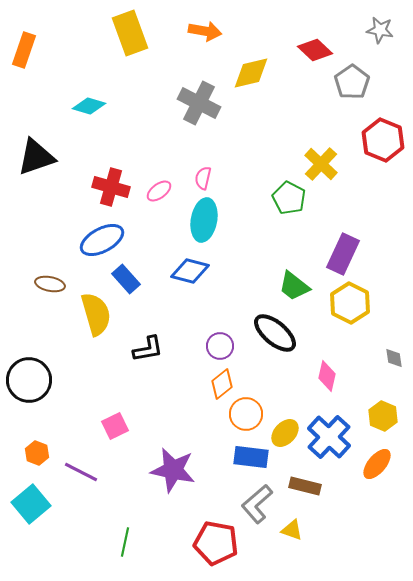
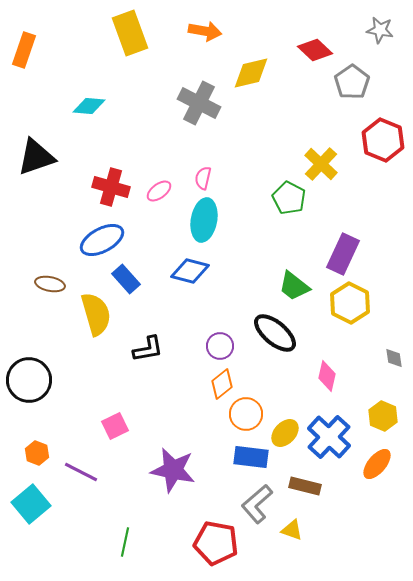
cyan diamond at (89, 106): rotated 12 degrees counterclockwise
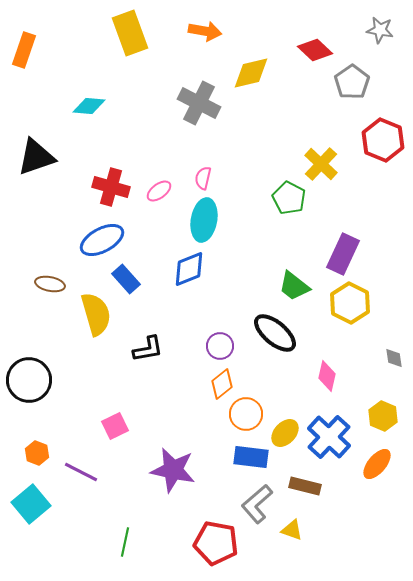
blue diamond at (190, 271): moved 1 px left, 2 px up; rotated 36 degrees counterclockwise
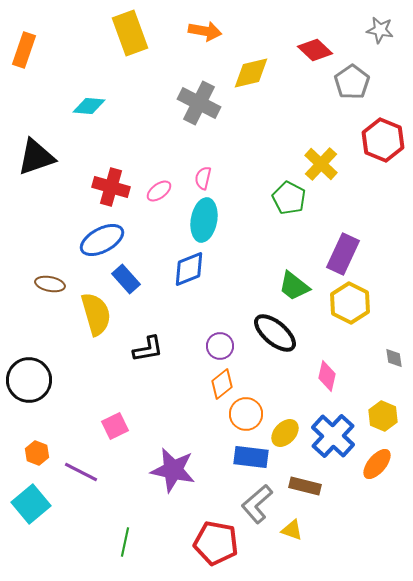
blue cross at (329, 437): moved 4 px right, 1 px up
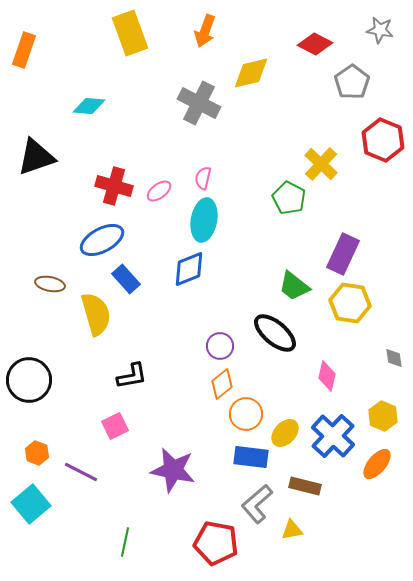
orange arrow at (205, 31): rotated 100 degrees clockwise
red diamond at (315, 50): moved 6 px up; rotated 16 degrees counterclockwise
red cross at (111, 187): moved 3 px right, 1 px up
yellow hexagon at (350, 303): rotated 18 degrees counterclockwise
black L-shape at (148, 349): moved 16 px left, 27 px down
yellow triangle at (292, 530): rotated 30 degrees counterclockwise
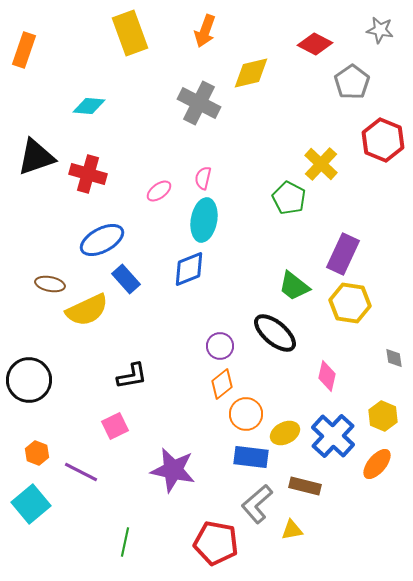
red cross at (114, 186): moved 26 px left, 12 px up
yellow semicircle at (96, 314): moved 9 px left, 4 px up; rotated 81 degrees clockwise
yellow ellipse at (285, 433): rotated 20 degrees clockwise
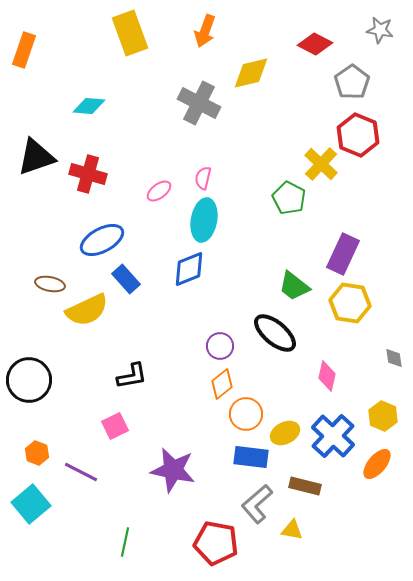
red hexagon at (383, 140): moved 25 px left, 5 px up
yellow triangle at (292, 530): rotated 20 degrees clockwise
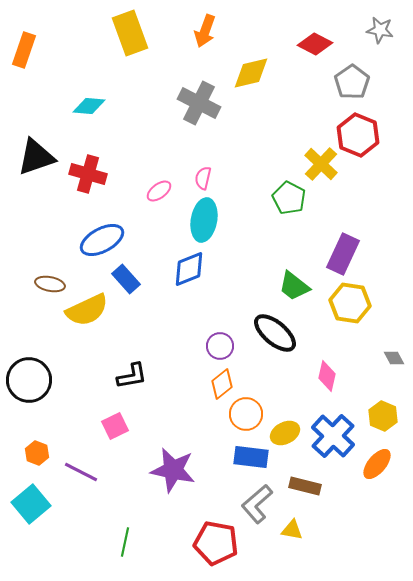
gray diamond at (394, 358): rotated 20 degrees counterclockwise
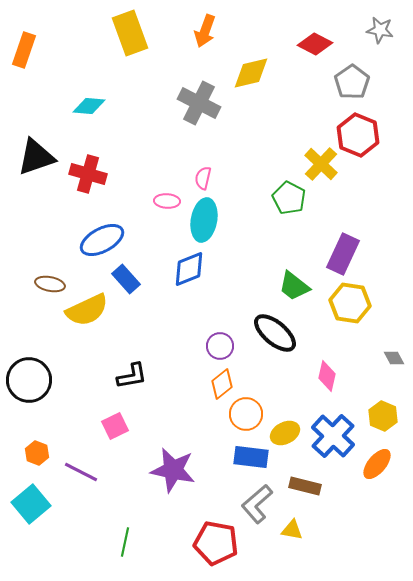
pink ellipse at (159, 191): moved 8 px right, 10 px down; rotated 40 degrees clockwise
